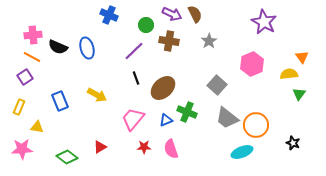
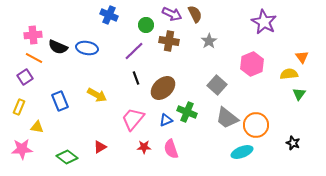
blue ellipse: rotated 65 degrees counterclockwise
orange line: moved 2 px right, 1 px down
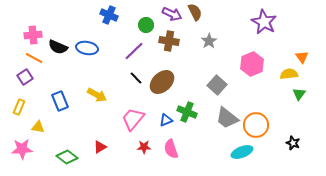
brown semicircle: moved 2 px up
black line: rotated 24 degrees counterclockwise
brown ellipse: moved 1 px left, 6 px up
yellow triangle: moved 1 px right
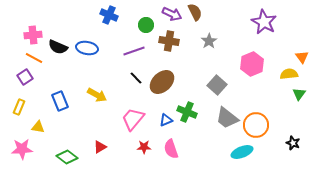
purple line: rotated 25 degrees clockwise
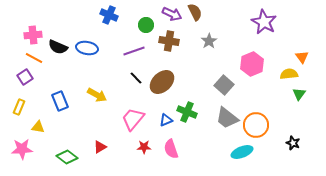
gray square: moved 7 px right
